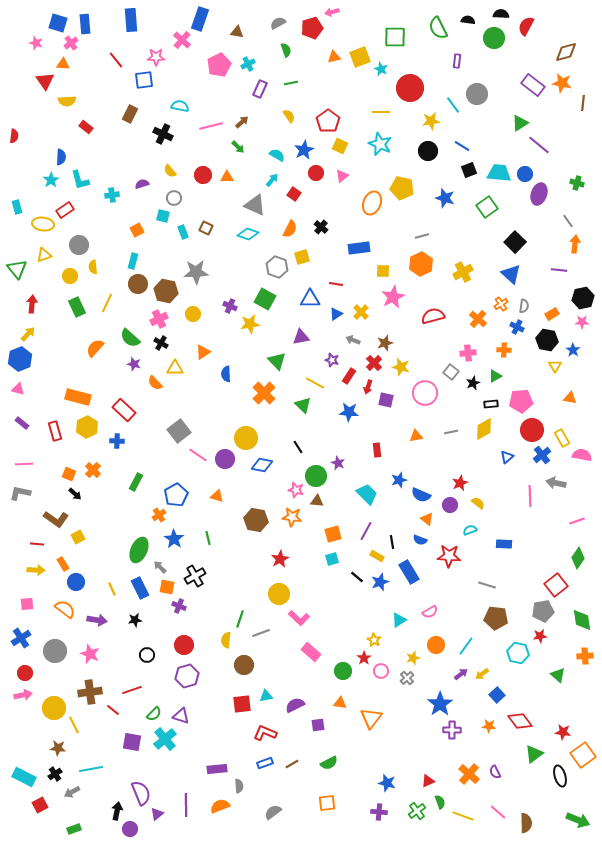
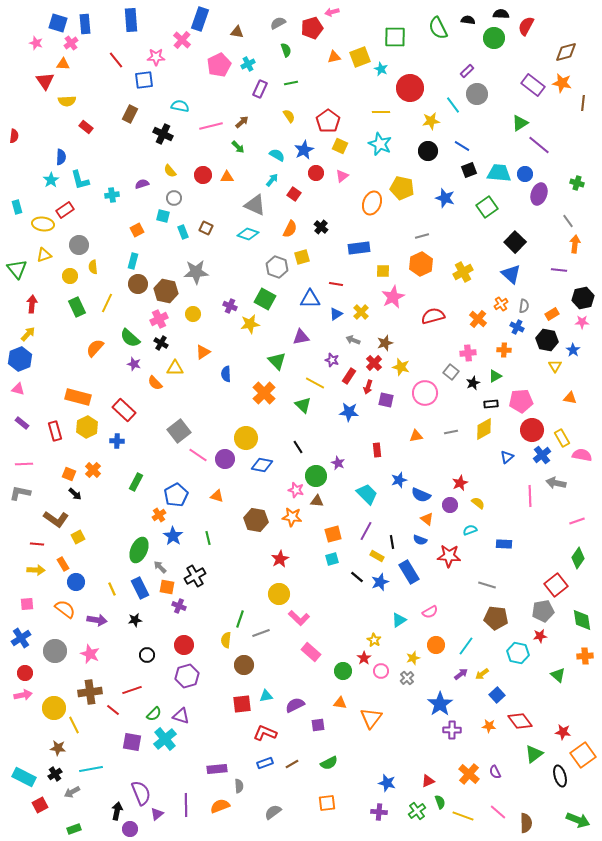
purple rectangle at (457, 61): moved 10 px right, 10 px down; rotated 40 degrees clockwise
blue star at (174, 539): moved 1 px left, 3 px up
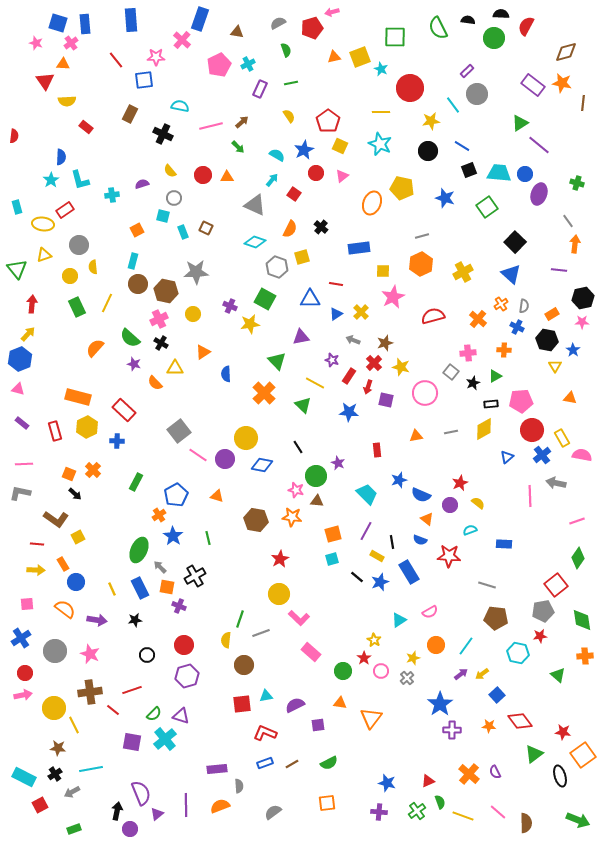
cyan diamond at (248, 234): moved 7 px right, 8 px down
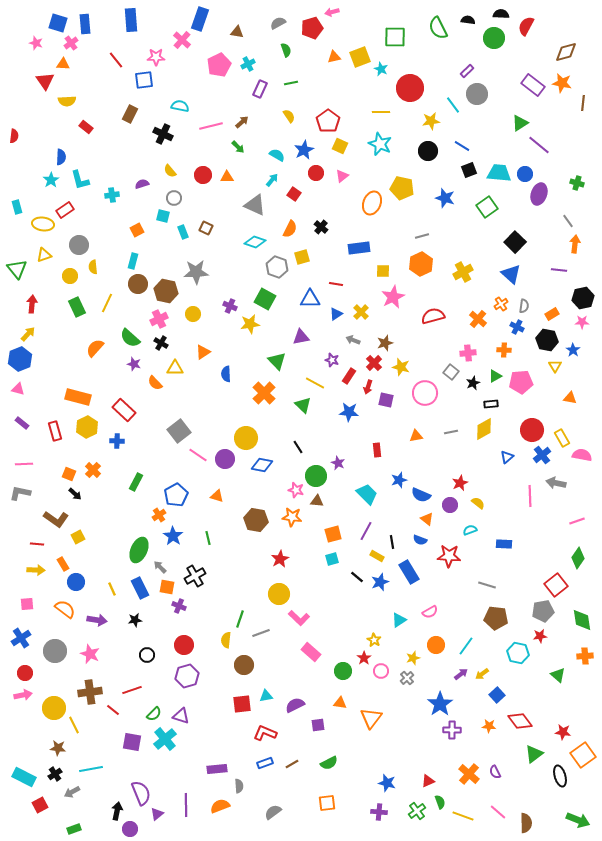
pink pentagon at (521, 401): moved 19 px up
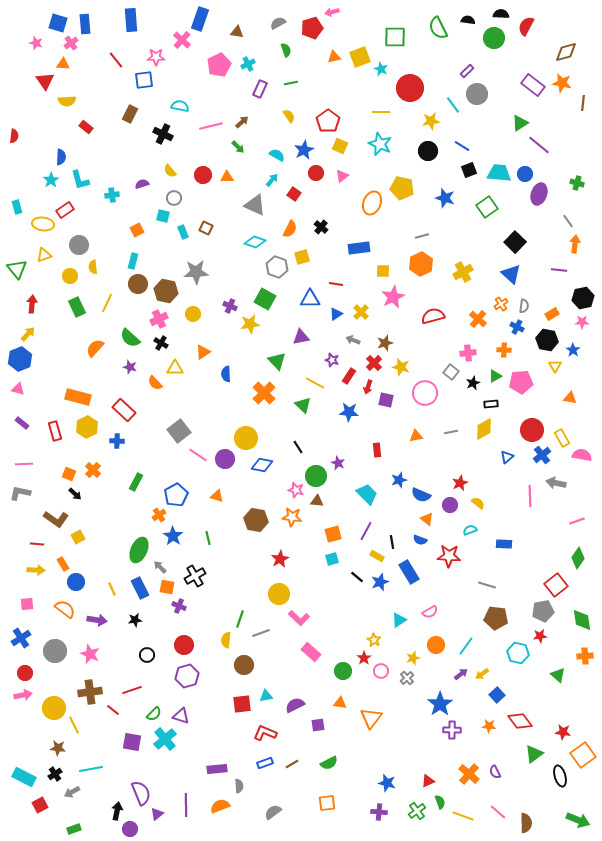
purple star at (134, 364): moved 4 px left, 3 px down
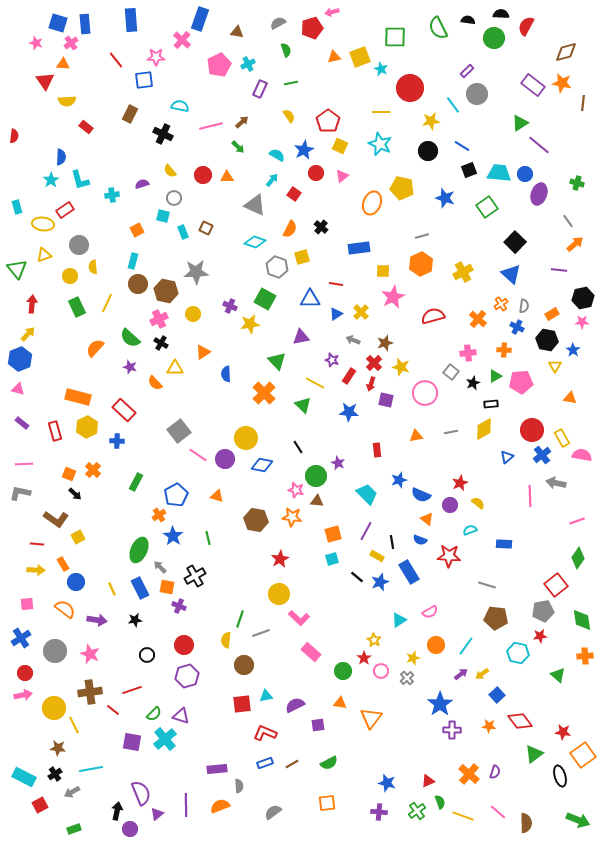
orange arrow at (575, 244): rotated 42 degrees clockwise
red arrow at (368, 387): moved 3 px right, 3 px up
purple semicircle at (495, 772): rotated 136 degrees counterclockwise
